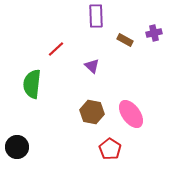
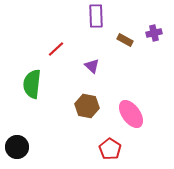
brown hexagon: moved 5 px left, 6 px up
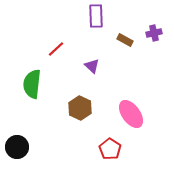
brown hexagon: moved 7 px left, 2 px down; rotated 15 degrees clockwise
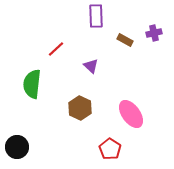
purple triangle: moved 1 px left
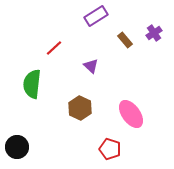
purple rectangle: rotated 60 degrees clockwise
purple cross: rotated 21 degrees counterclockwise
brown rectangle: rotated 21 degrees clockwise
red line: moved 2 px left, 1 px up
red pentagon: rotated 15 degrees counterclockwise
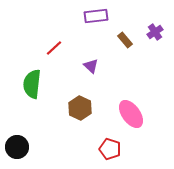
purple rectangle: rotated 25 degrees clockwise
purple cross: moved 1 px right, 1 px up
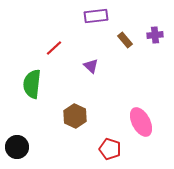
purple cross: moved 3 px down; rotated 28 degrees clockwise
brown hexagon: moved 5 px left, 8 px down
pink ellipse: moved 10 px right, 8 px down; rotated 8 degrees clockwise
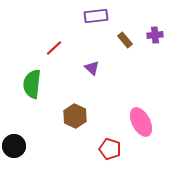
purple triangle: moved 1 px right, 2 px down
black circle: moved 3 px left, 1 px up
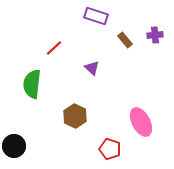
purple rectangle: rotated 25 degrees clockwise
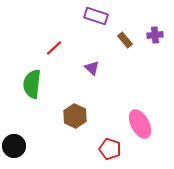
pink ellipse: moved 1 px left, 2 px down
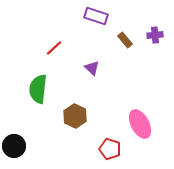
green semicircle: moved 6 px right, 5 px down
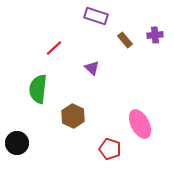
brown hexagon: moved 2 px left
black circle: moved 3 px right, 3 px up
